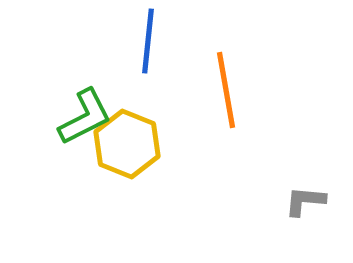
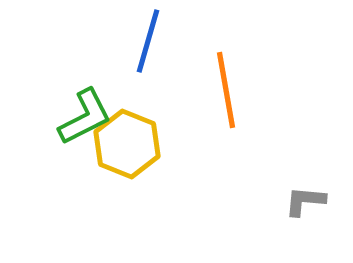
blue line: rotated 10 degrees clockwise
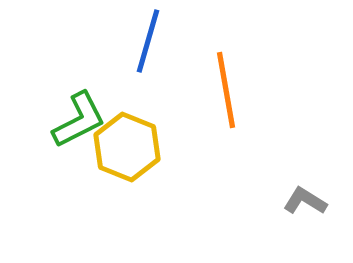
green L-shape: moved 6 px left, 3 px down
yellow hexagon: moved 3 px down
gray L-shape: rotated 27 degrees clockwise
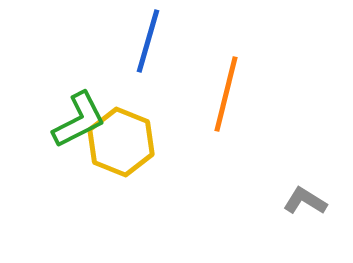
orange line: moved 4 px down; rotated 24 degrees clockwise
yellow hexagon: moved 6 px left, 5 px up
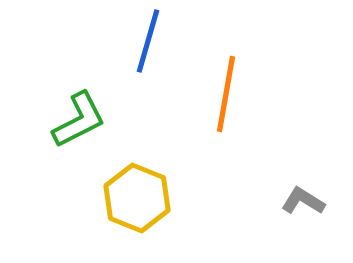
orange line: rotated 4 degrees counterclockwise
yellow hexagon: moved 16 px right, 56 px down
gray L-shape: moved 2 px left
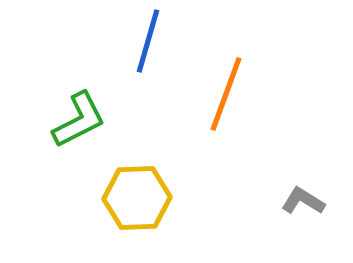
orange line: rotated 10 degrees clockwise
yellow hexagon: rotated 24 degrees counterclockwise
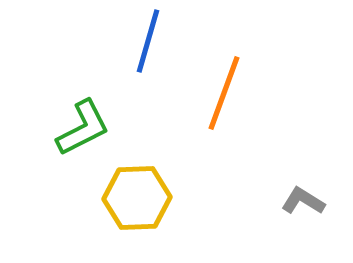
orange line: moved 2 px left, 1 px up
green L-shape: moved 4 px right, 8 px down
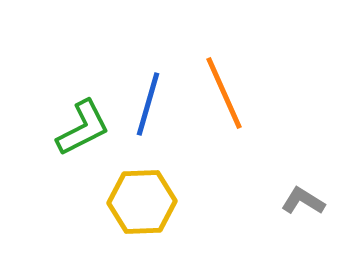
blue line: moved 63 px down
orange line: rotated 44 degrees counterclockwise
yellow hexagon: moved 5 px right, 4 px down
